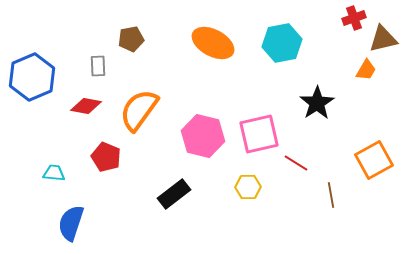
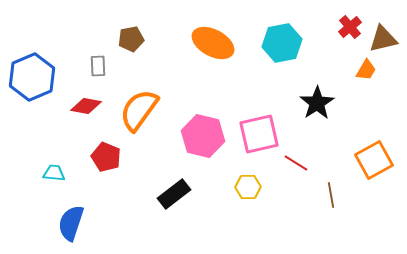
red cross: moved 4 px left, 9 px down; rotated 20 degrees counterclockwise
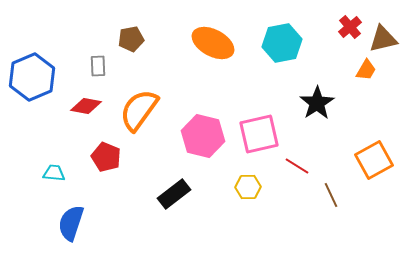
red line: moved 1 px right, 3 px down
brown line: rotated 15 degrees counterclockwise
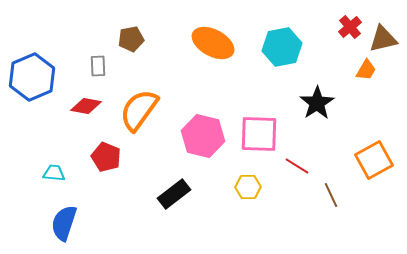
cyan hexagon: moved 4 px down
pink square: rotated 15 degrees clockwise
blue semicircle: moved 7 px left
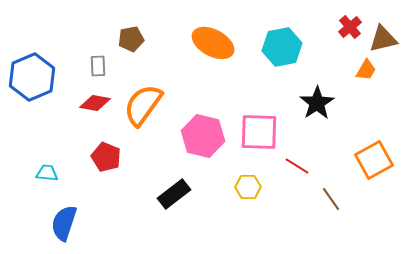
red diamond: moved 9 px right, 3 px up
orange semicircle: moved 4 px right, 5 px up
pink square: moved 2 px up
cyan trapezoid: moved 7 px left
brown line: moved 4 px down; rotated 10 degrees counterclockwise
